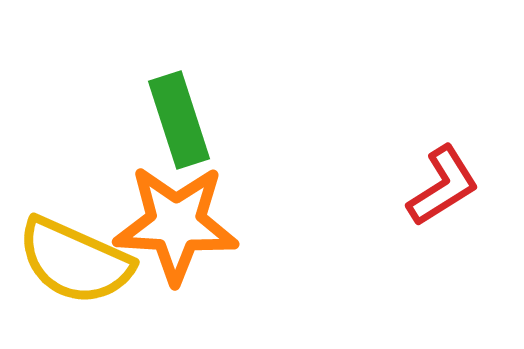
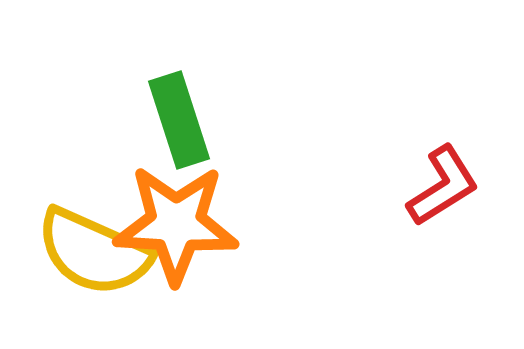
yellow semicircle: moved 19 px right, 9 px up
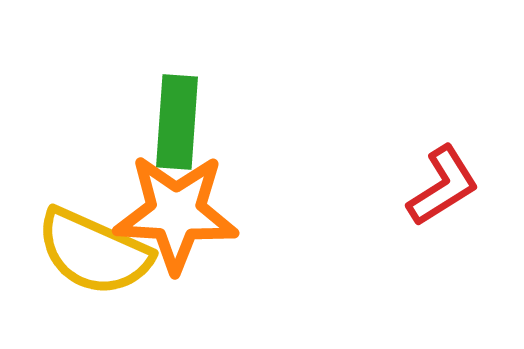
green rectangle: moved 2 px left, 2 px down; rotated 22 degrees clockwise
orange star: moved 11 px up
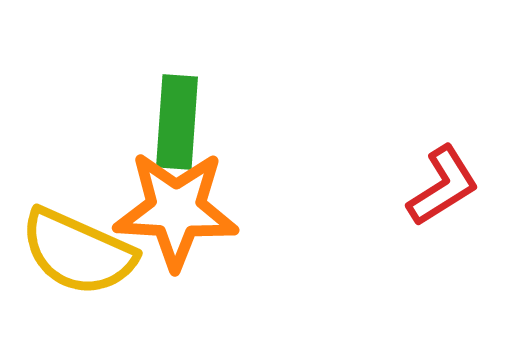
orange star: moved 3 px up
yellow semicircle: moved 16 px left
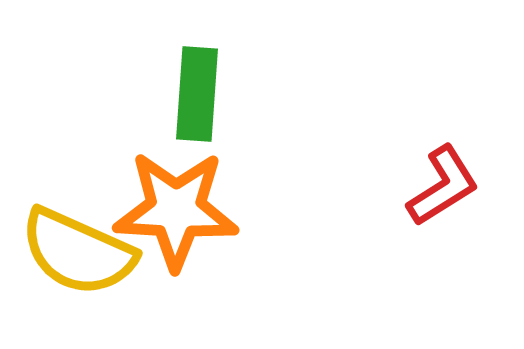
green rectangle: moved 20 px right, 28 px up
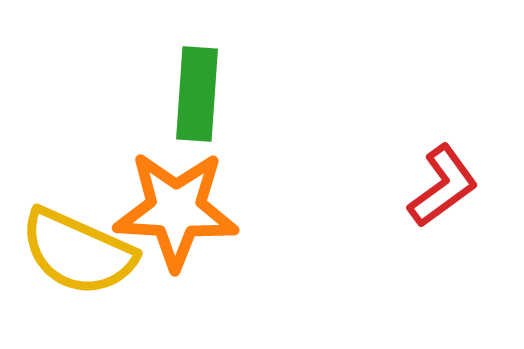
red L-shape: rotated 4 degrees counterclockwise
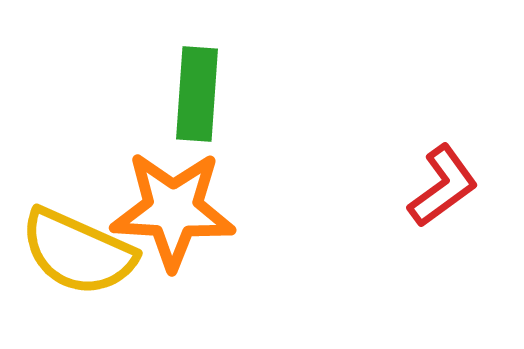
orange star: moved 3 px left
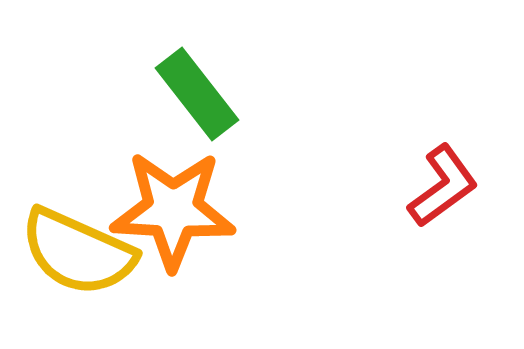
green rectangle: rotated 42 degrees counterclockwise
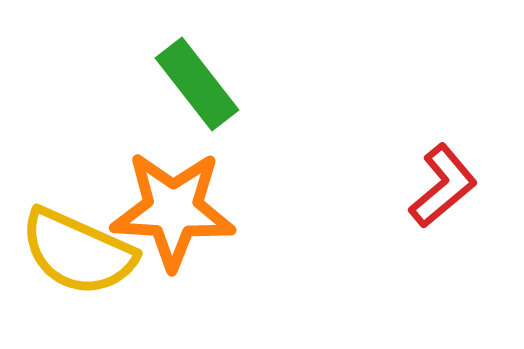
green rectangle: moved 10 px up
red L-shape: rotated 4 degrees counterclockwise
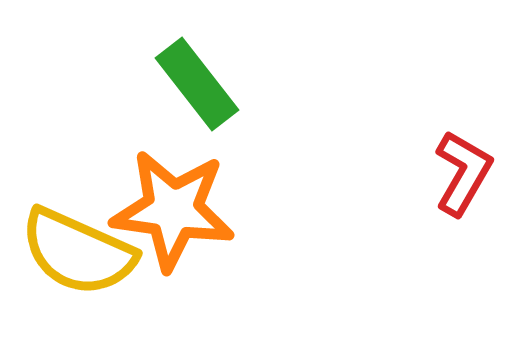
red L-shape: moved 20 px right, 13 px up; rotated 20 degrees counterclockwise
orange star: rotated 5 degrees clockwise
